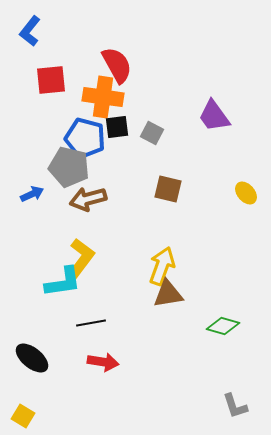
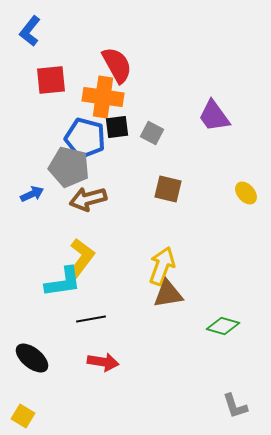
black line: moved 4 px up
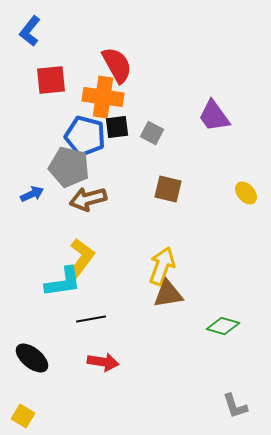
blue pentagon: moved 2 px up
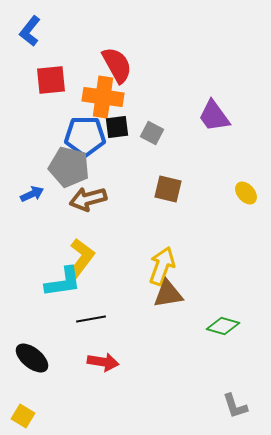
blue pentagon: rotated 15 degrees counterclockwise
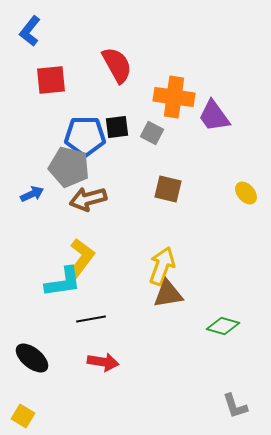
orange cross: moved 71 px right
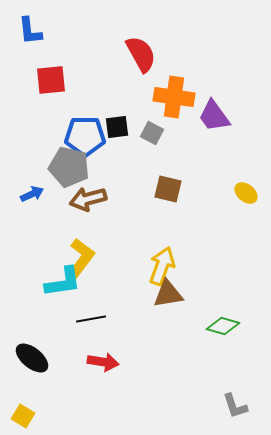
blue L-shape: rotated 44 degrees counterclockwise
red semicircle: moved 24 px right, 11 px up
yellow ellipse: rotated 10 degrees counterclockwise
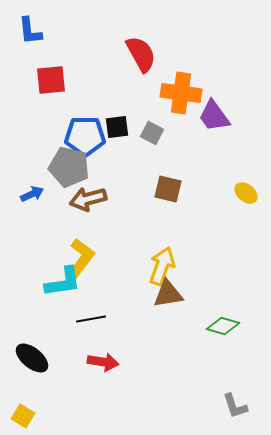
orange cross: moved 7 px right, 4 px up
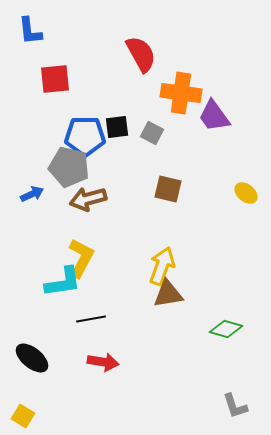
red square: moved 4 px right, 1 px up
yellow L-shape: rotated 9 degrees counterclockwise
green diamond: moved 3 px right, 3 px down
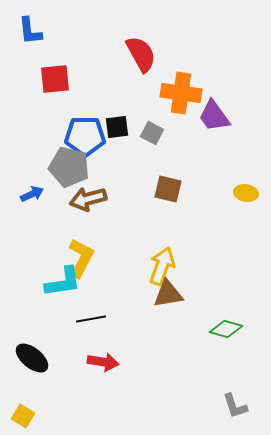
yellow ellipse: rotated 30 degrees counterclockwise
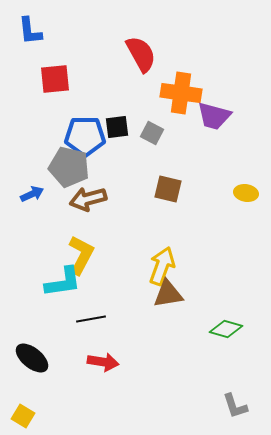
purple trapezoid: rotated 39 degrees counterclockwise
yellow L-shape: moved 3 px up
